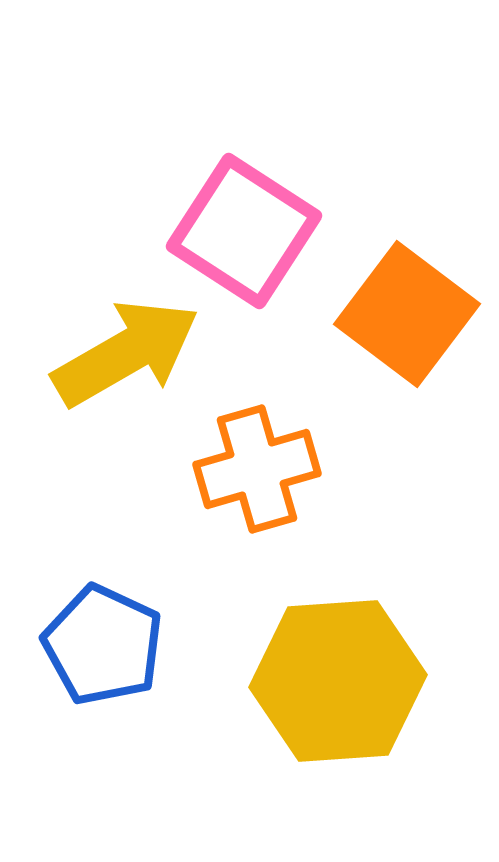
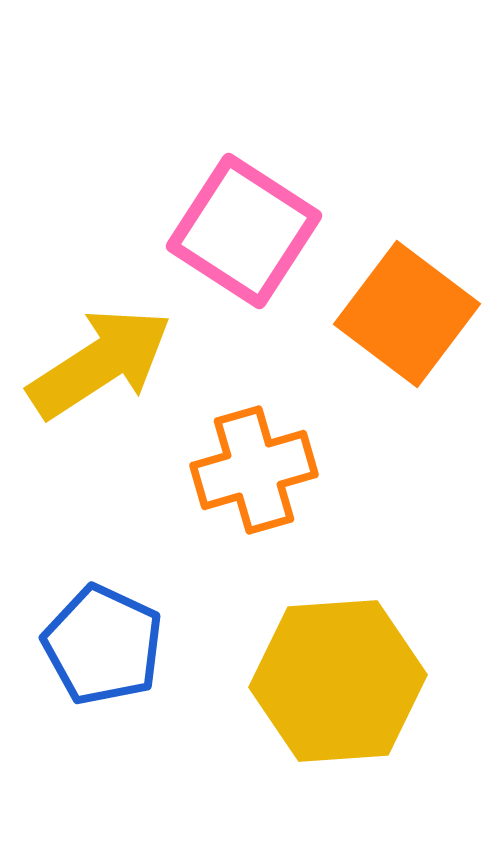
yellow arrow: moved 26 px left, 10 px down; rotated 3 degrees counterclockwise
orange cross: moved 3 px left, 1 px down
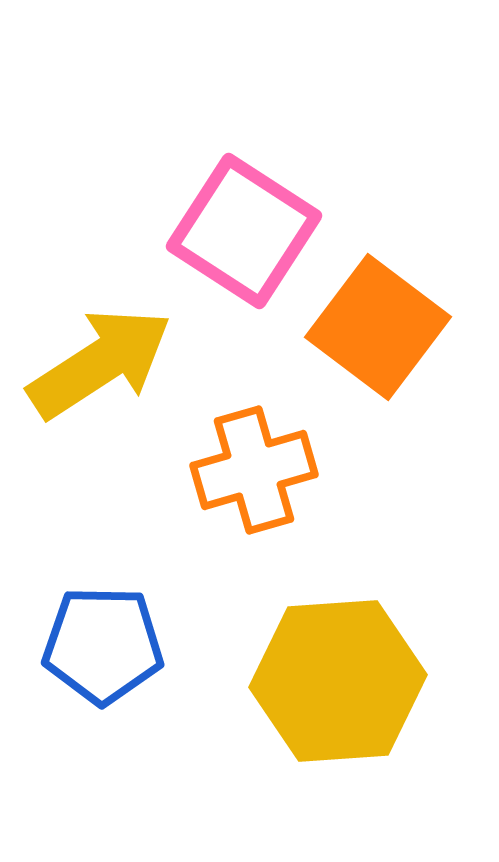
orange square: moved 29 px left, 13 px down
blue pentagon: rotated 24 degrees counterclockwise
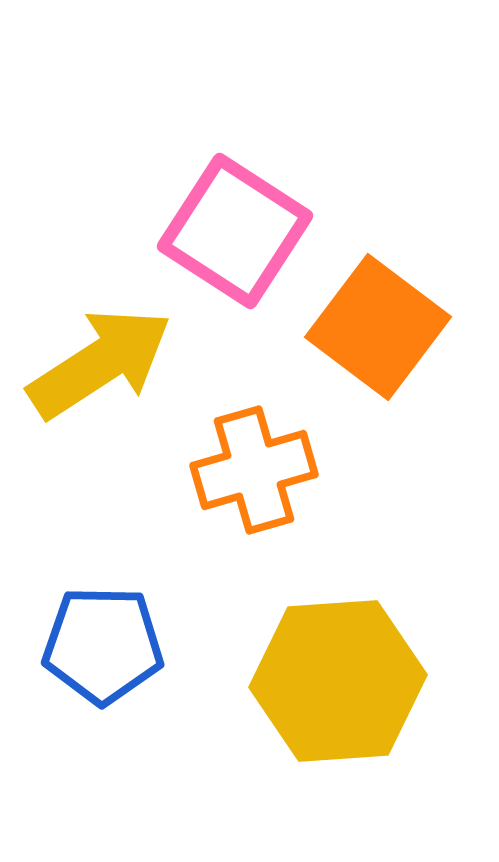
pink square: moved 9 px left
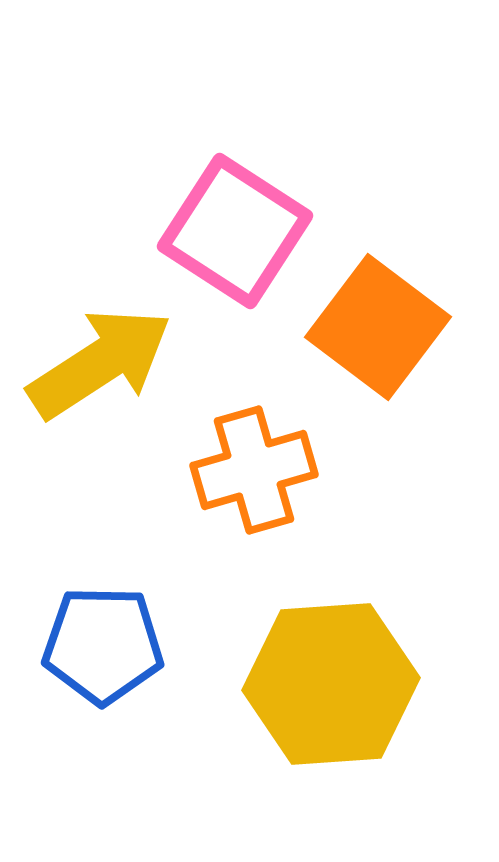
yellow hexagon: moved 7 px left, 3 px down
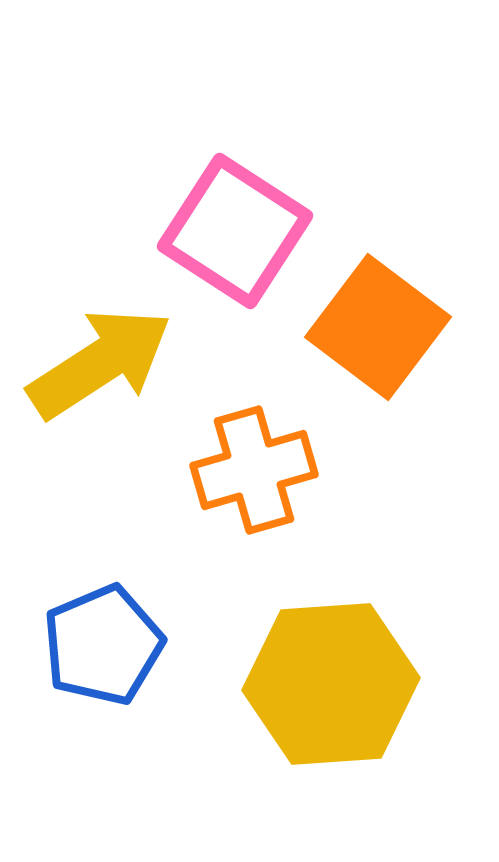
blue pentagon: rotated 24 degrees counterclockwise
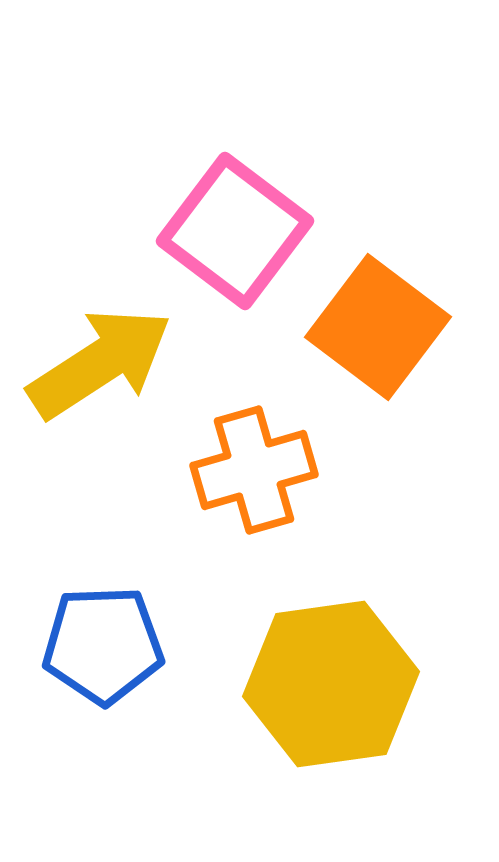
pink square: rotated 4 degrees clockwise
blue pentagon: rotated 21 degrees clockwise
yellow hexagon: rotated 4 degrees counterclockwise
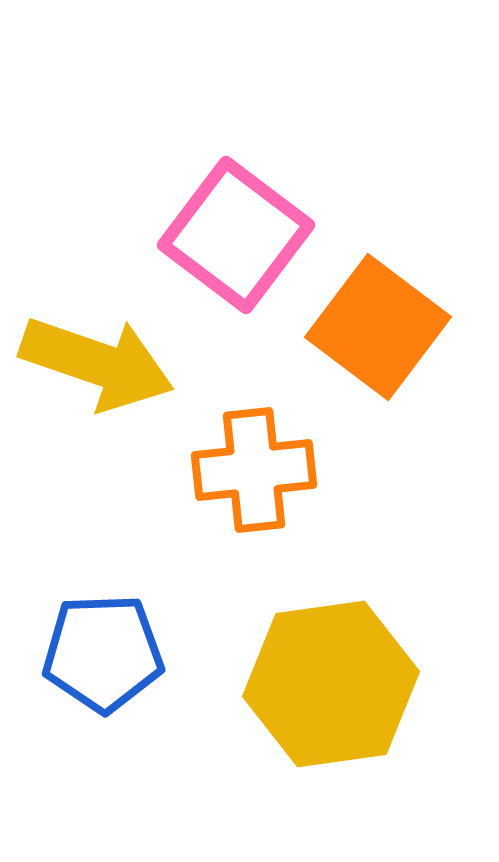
pink square: moved 1 px right, 4 px down
yellow arrow: moved 3 px left; rotated 52 degrees clockwise
orange cross: rotated 10 degrees clockwise
blue pentagon: moved 8 px down
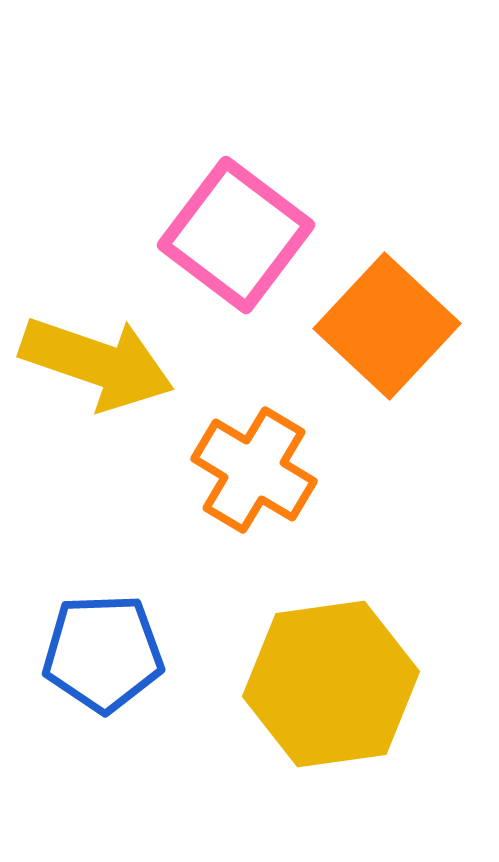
orange square: moved 9 px right, 1 px up; rotated 6 degrees clockwise
orange cross: rotated 37 degrees clockwise
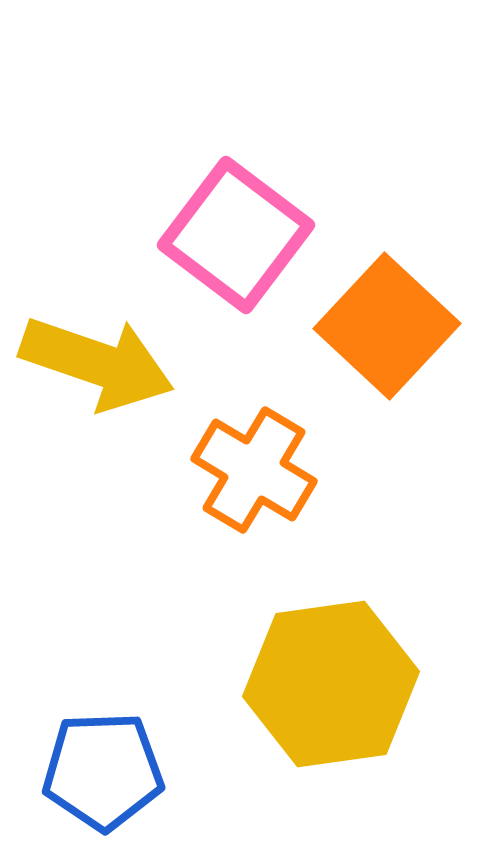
blue pentagon: moved 118 px down
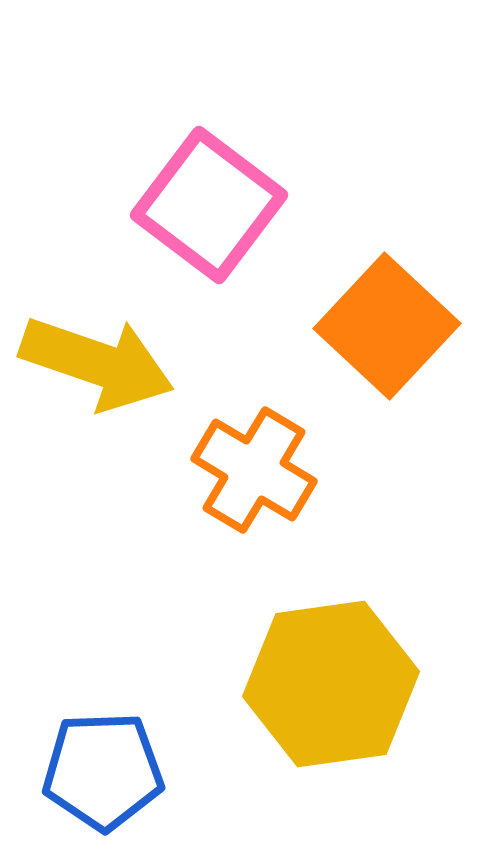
pink square: moved 27 px left, 30 px up
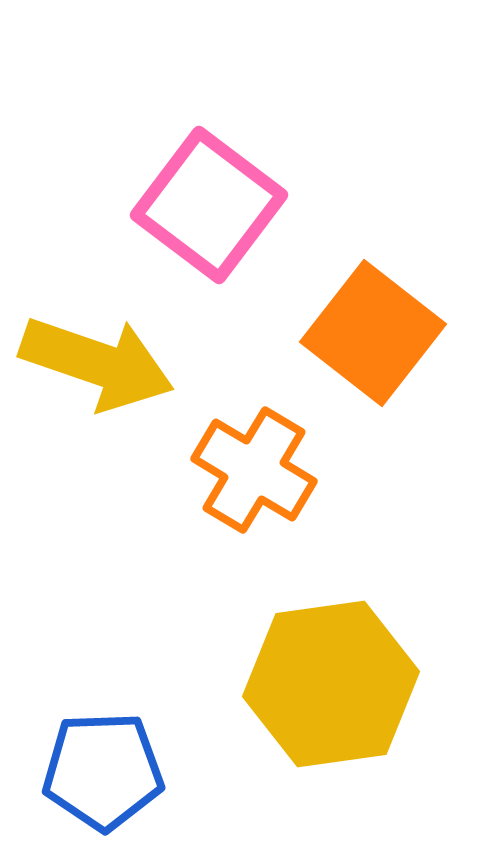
orange square: moved 14 px left, 7 px down; rotated 5 degrees counterclockwise
